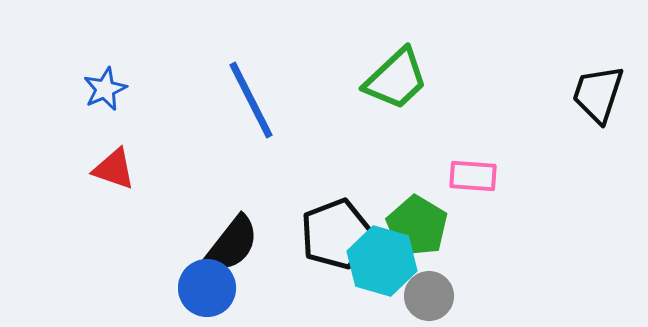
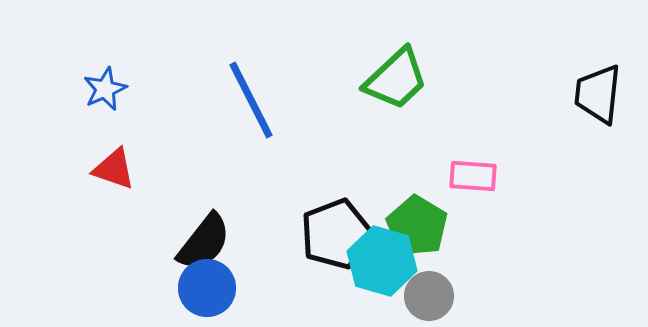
black trapezoid: rotated 12 degrees counterclockwise
black semicircle: moved 28 px left, 2 px up
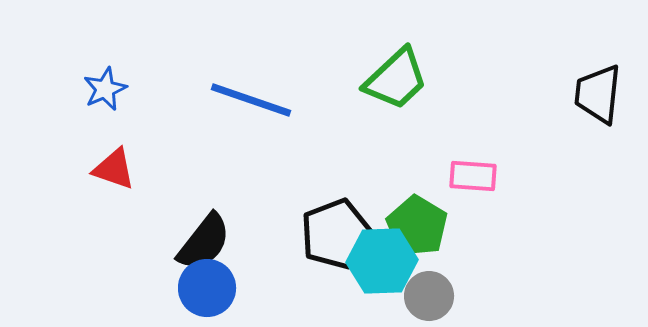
blue line: rotated 44 degrees counterclockwise
cyan hexagon: rotated 18 degrees counterclockwise
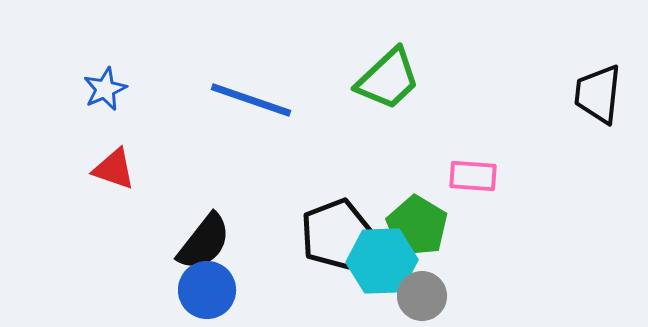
green trapezoid: moved 8 px left
blue circle: moved 2 px down
gray circle: moved 7 px left
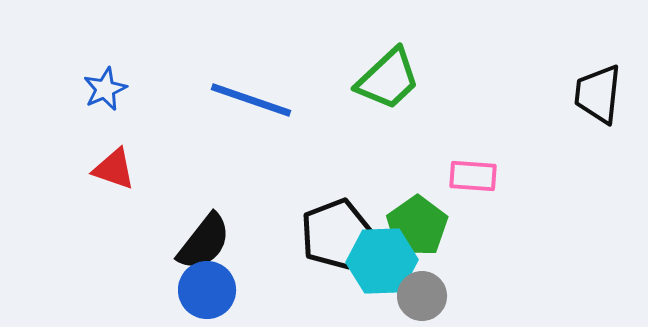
green pentagon: rotated 6 degrees clockwise
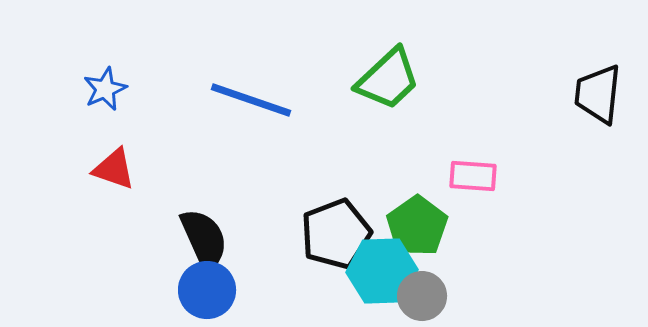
black semicircle: moved 3 px up; rotated 62 degrees counterclockwise
cyan hexagon: moved 10 px down
